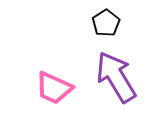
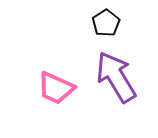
pink trapezoid: moved 2 px right
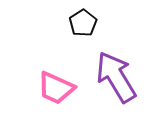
black pentagon: moved 23 px left
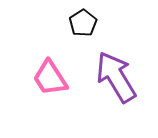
pink trapezoid: moved 6 px left, 10 px up; rotated 33 degrees clockwise
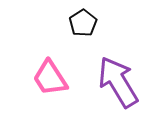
purple arrow: moved 2 px right, 5 px down
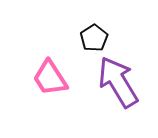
black pentagon: moved 11 px right, 15 px down
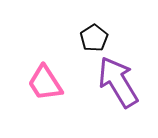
pink trapezoid: moved 5 px left, 5 px down
